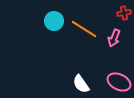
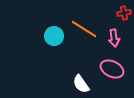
cyan circle: moved 15 px down
pink arrow: rotated 30 degrees counterclockwise
pink ellipse: moved 7 px left, 13 px up
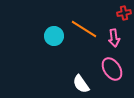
pink ellipse: rotated 30 degrees clockwise
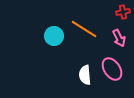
red cross: moved 1 px left, 1 px up
pink arrow: moved 5 px right; rotated 18 degrees counterclockwise
white semicircle: moved 4 px right, 9 px up; rotated 30 degrees clockwise
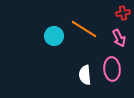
red cross: moved 1 px down
pink ellipse: rotated 30 degrees clockwise
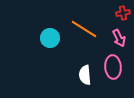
cyan circle: moved 4 px left, 2 px down
pink ellipse: moved 1 px right, 2 px up
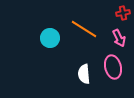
pink ellipse: rotated 10 degrees counterclockwise
white semicircle: moved 1 px left, 1 px up
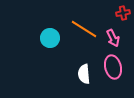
pink arrow: moved 6 px left
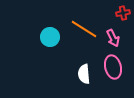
cyan circle: moved 1 px up
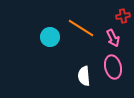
red cross: moved 3 px down
orange line: moved 3 px left, 1 px up
white semicircle: moved 2 px down
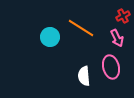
red cross: rotated 16 degrees counterclockwise
pink arrow: moved 4 px right
pink ellipse: moved 2 px left
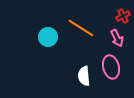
cyan circle: moved 2 px left
